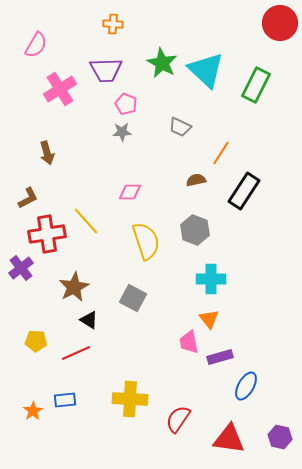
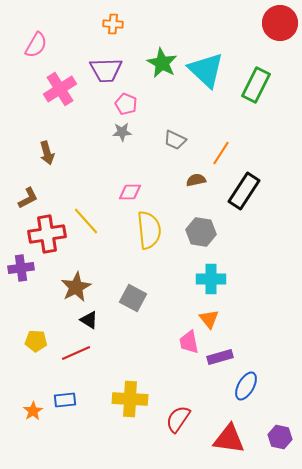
gray trapezoid: moved 5 px left, 13 px down
gray hexagon: moved 6 px right, 2 px down; rotated 12 degrees counterclockwise
yellow semicircle: moved 3 px right, 11 px up; rotated 12 degrees clockwise
purple cross: rotated 30 degrees clockwise
brown star: moved 2 px right
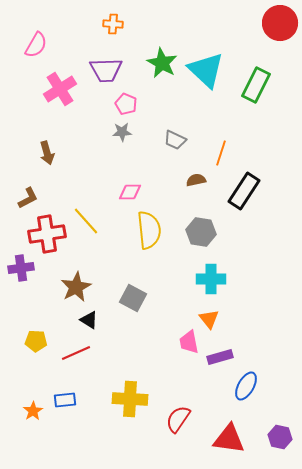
orange line: rotated 15 degrees counterclockwise
